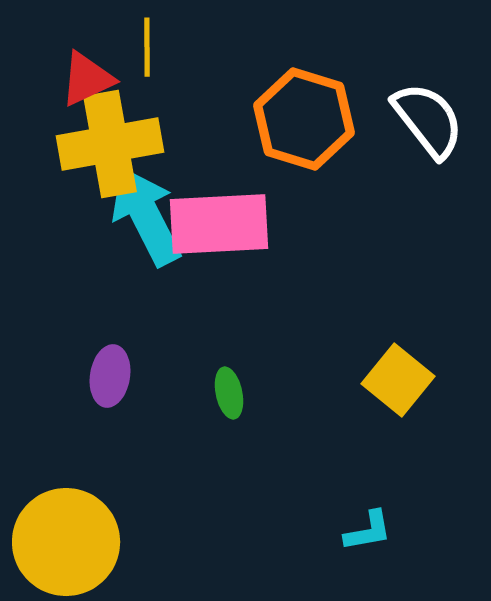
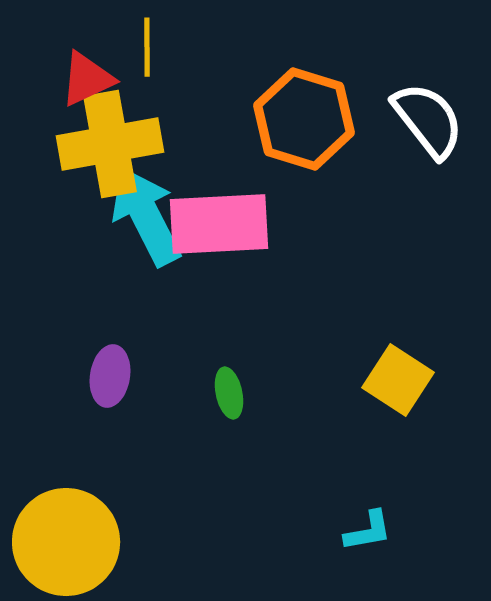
yellow square: rotated 6 degrees counterclockwise
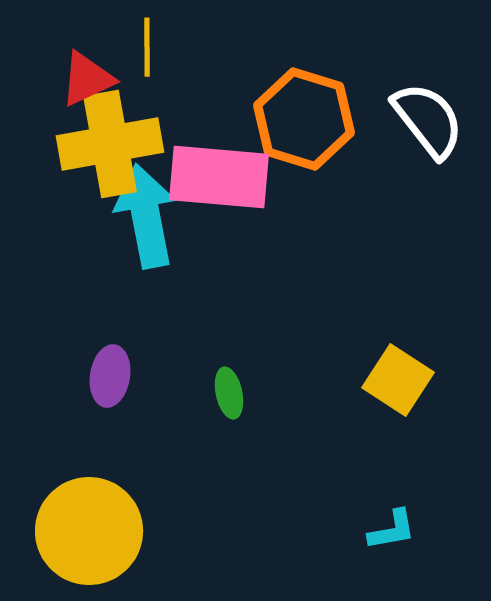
cyan arrow: rotated 16 degrees clockwise
pink rectangle: moved 47 px up; rotated 8 degrees clockwise
cyan L-shape: moved 24 px right, 1 px up
yellow circle: moved 23 px right, 11 px up
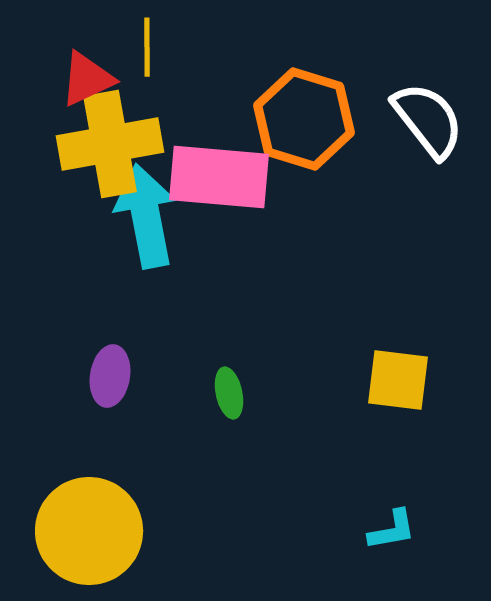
yellow square: rotated 26 degrees counterclockwise
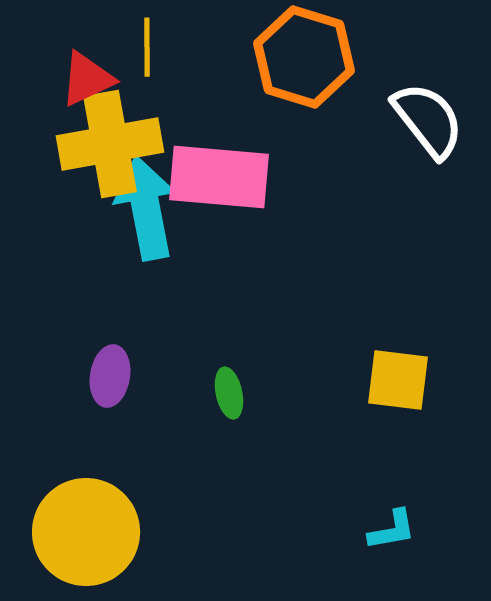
orange hexagon: moved 62 px up
cyan arrow: moved 8 px up
yellow circle: moved 3 px left, 1 px down
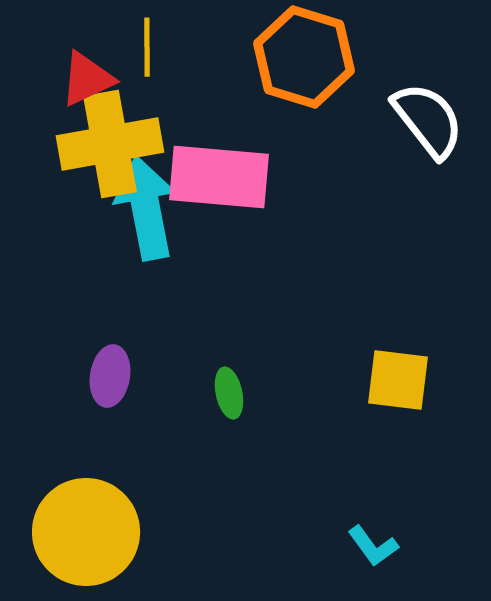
cyan L-shape: moved 19 px left, 16 px down; rotated 64 degrees clockwise
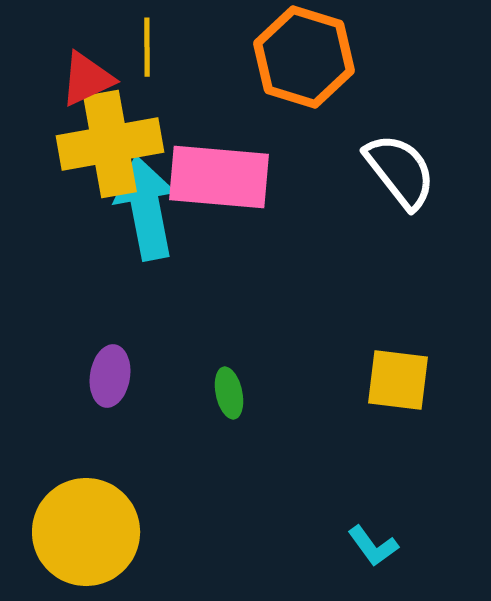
white semicircle: moved 28 px left, 51 px down
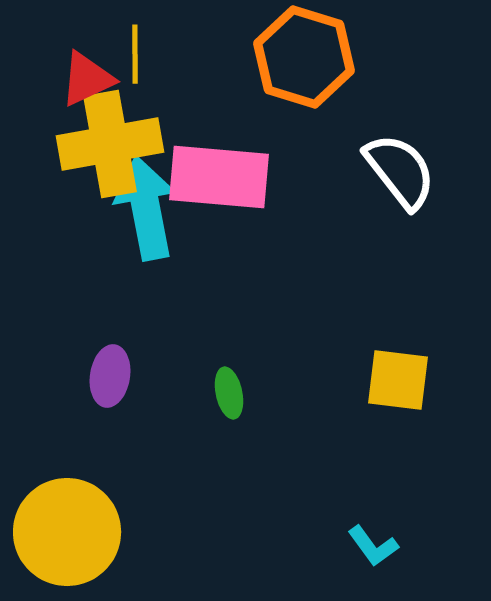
yellow line: moved 12 px left, 7 px down
yellow circle: moved 19 px left
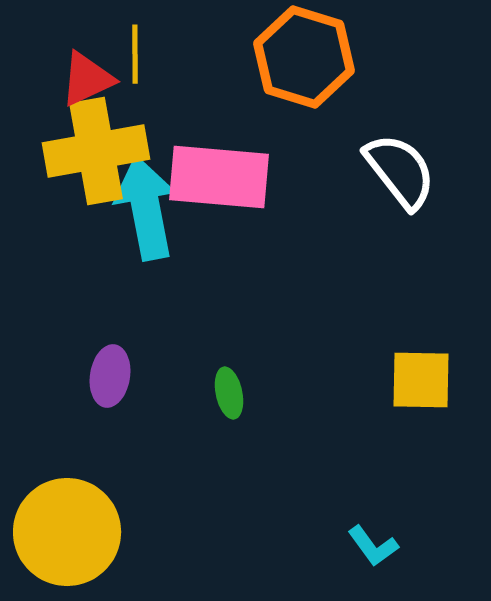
yellow cross: moved 14 px left, 7 px down
yellow square: moved 23 px right; rotated 6 degrees counterclockwise
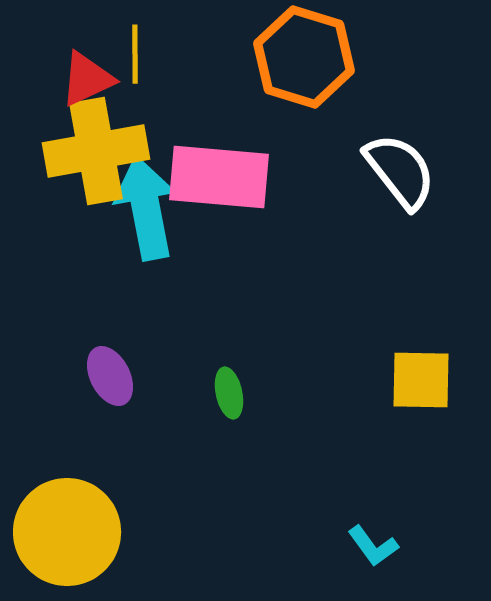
purple ellipse: rotated 36 degrees counterclockwise
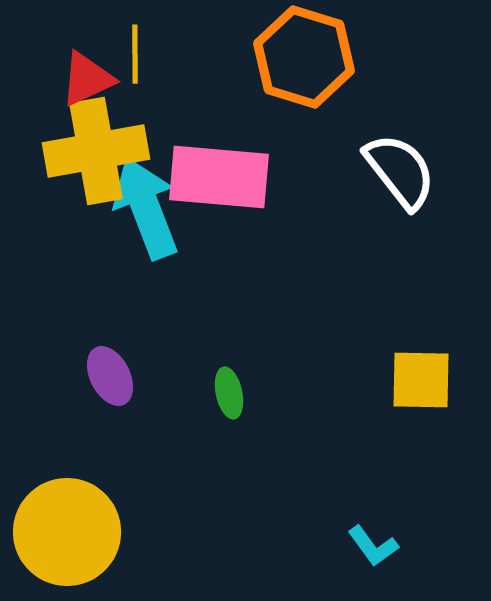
cyan arrow: rotated 10 degrees counterclockwise
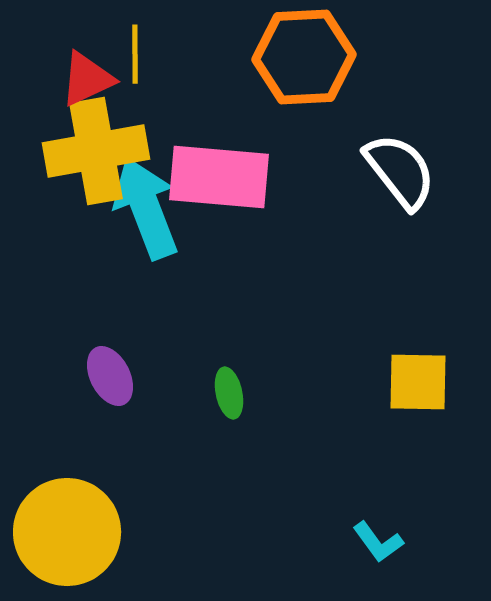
orange hexagon: rotated 20 degrees counterclockwise
yellow square: moved 3 px left, 2 px down
cyan L-shape: moved 5 px right, 4 px up
